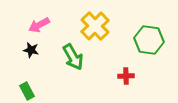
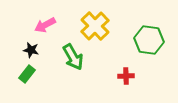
pink arrow: moved 6 px right
green rectangle: moved 17 px up; rotated 66 degrees clockwise
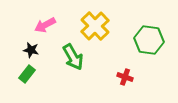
red cross: moved 1 px left, 1 px down; rotated 21 degrees clockwise
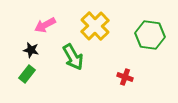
green hexagon: moved 1 px right, 5 px up
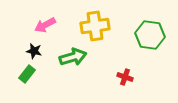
yellow cross: rotated 36 degrees clockwise
black star: moved 3 px right, 1 px down
green arrow: rotated 76 degrees counterclockwise
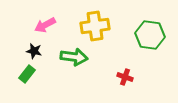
green arrow: moved 1 px right; rotated 24 degrees clockwise
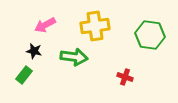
green rectangle: moved 3 px left, 1 px down
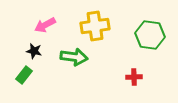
red cross: moved 9 px right; rotated 21 degrees counterclockwise
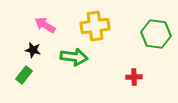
pink arrow: rotated 60 degrees clockwise
green hexagon: moved 6 px right, 1 px up
black star: moved 1 px left, 1 px up
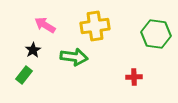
black star: rotated 28 degrees clockwise
